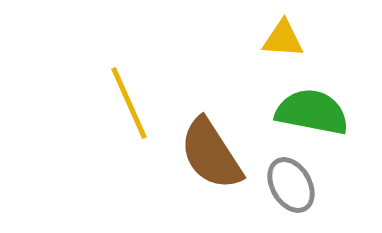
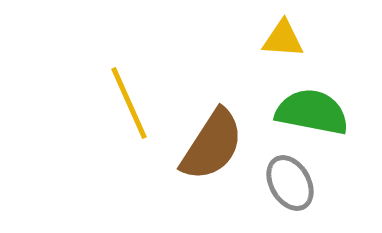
brown semicircle: moved 1 px right, 9 px up; rotated 114 degrees counterclockwise
gray ellipse: moved 1 px left, 2 px up
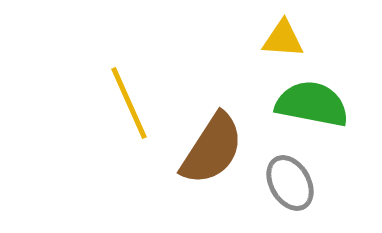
green semicircle: moved 8 px up
brown semicircle: moved 4 px down
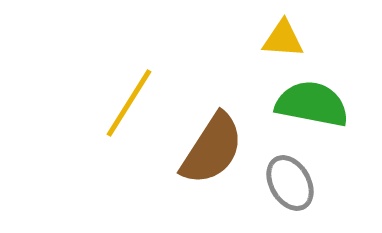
yellow line: rotated 56 degrees clockwise
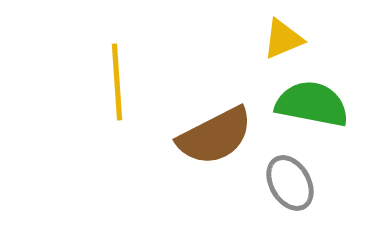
yellow triangle: rotated 27 degrees counterclockwise
yellow line: moved 12 px left, 21 px up; rotated 36 degrees counterclockwise
brown semicircle: moved 3 px right, 13 px up; rotated 30 degrees clockwise
